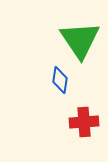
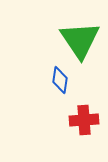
red cross: moved 2 px up
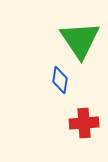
red cross: moved 3 px down
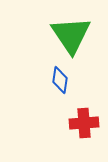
green triangle: moved 9 px left, 5 px up
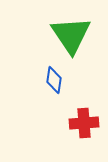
blue diamond: moved 6 px left
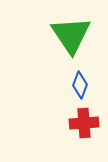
blue diamond: moved 26 px right, 5 px down; rotated 12 degrees clockwise
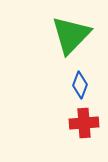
green triangle: rotated 18 degrees clockwise
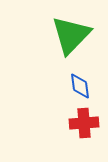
blue diamond: moved 1 px down; rotated 28 degrees counterclockwise
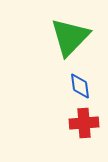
green triangle: moved 1 px left, 2 px down
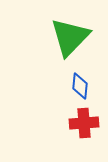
blue diamond: rotated 12 degrees clockwise
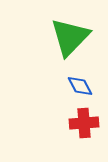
blue diamond: rotated 32 degrees counterclockwise
